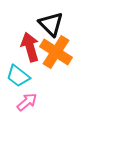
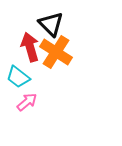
cyan trapezoid: moved 1 px down
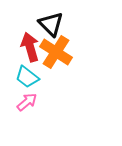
cyan trapezoid: moved 9 px right
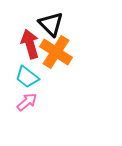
red arrow: moved 3 px up
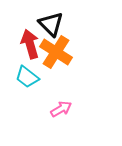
pink arrow: moved 34 px right, 7 px down; rotated 10 degrees clockwise
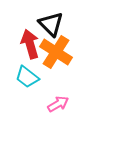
pink arrow: moved 3 px left, 5 px up
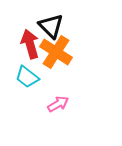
black triangle: moved 2 px down
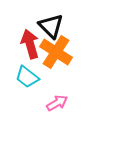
pink arrow: moved 1 px left, 1 px up
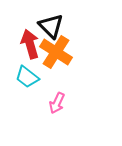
pink arrow: rotated 145 degrees clockwise
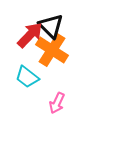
red arrow: moved 9 px up; rotated 60 degrees clockwise
orange cross: moved 4 px left, 2 px up
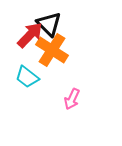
black triangle: moved 2 px left, 2 px up
pink arrow: moved 15 px right, 4 px up
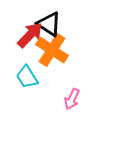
black triangle: rotated 12 degrees counterclockwise
cyan trapezoid: rotated 20 degrees clockwise
